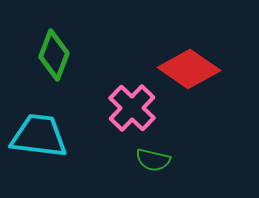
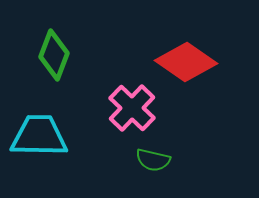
red diamond: moved 3 px left, 7 px up
cyan trapezoid: rotated 6 degrees counterclockwise
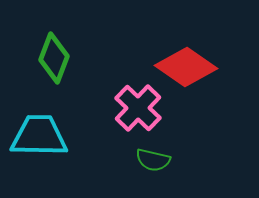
green diamond: moved 3 px down
red diamond: moved 5 px down
pink cross: moved 6 px right
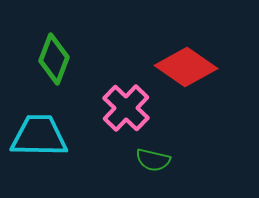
green diamond: moved 1 px down
pink cross: moved 12 px left
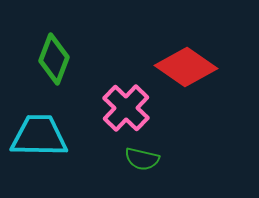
green semicircle: moved 11 px left, 1 px up
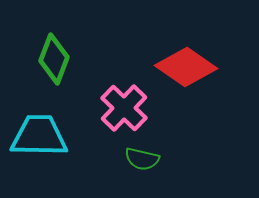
pink cross: moved 2 px left
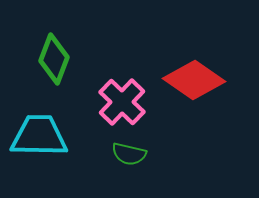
red diamond: moved 8 px right, 13 px down
pink cross: moved 2 px left, 6 px up
green semicircle: moved 13 px left, 5 px up
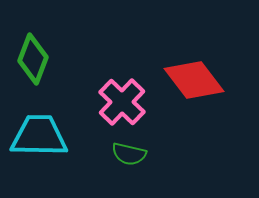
green diamond: moved 21 px left
red diamond: rotated 18 degrees clockwise
